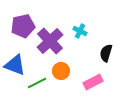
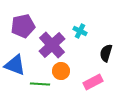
purple cross: moved 2 px right, 4 px down
green line: moved 3 px right, 1 px down; rotated 30 degrees clockwise
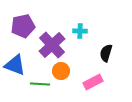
cyan cross: rotated 24 degrees counterclockwise
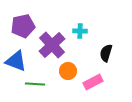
blue triangle: moved 1 px right, 4 px up
orange circle: moved 7 px right
green line: moved 5 px left
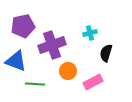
cyan cross: moved 10 px right, 2 px down; rotated 16 degrees counterclockwise
purple cross: rotated 24 degrees clockwise
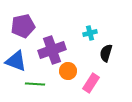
purple cross: moved 5 px down
pink rectangle: moved 2 px left, 1 px down; rotated 30 degrees counterclockwise
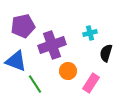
purple cross: moved 5 px up
green line: rotated 54 degrees clockwise
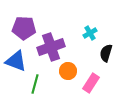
purple pentagon: moved 1 px right, 2 px down; rotated 15 degrees clockwise
cyan cross: rotated 16 degrees counterclockwise
purple cross: moved 1 px left, 2 px down
green line: rotated 48 degrees clockwise
